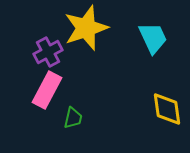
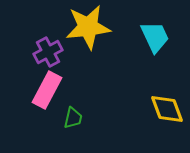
yellow star: moved 2 px right, 1 px up; rotated 12 degrees clockwise
cyan trapezoid: moved 2 px right, 1 px up
yellow diamond: rotated 12 degrees counterclockwise
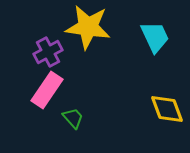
yellow star: rotated 15 degrees clockwise
pink rectangle: rotated 6 degrees clockwise
green trapezoid: rotated 55 degrees counterclockwise
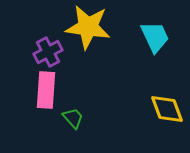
pink rectangle: moved 1 px left; rotated 30 degrees counterclockwise
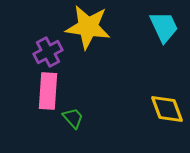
cyan trapezoid: moved 9 px right, 10 px up
pink rectangle: moved 2 px right, 1 px down
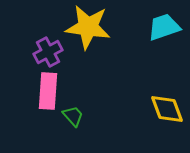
cyan trapezoid: rotated 84 degrees counterclockwise
green trapezoid: moved 2 px up
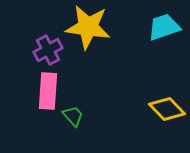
purple cross: moved 2 px up
yellow diamond: rotated 24 degrees counterclockwise
